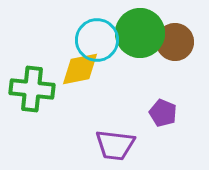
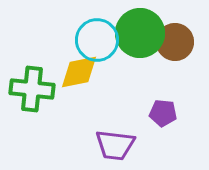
yellow diamond: moved 1 px left, 3 px down
purple pentagon: rotated 16 degrees counterclockwise
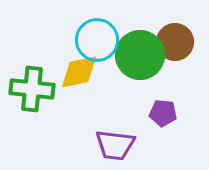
green circle: moved 22 px down
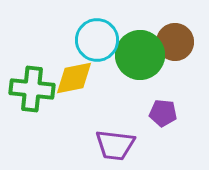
yellow diamond: moved 5 px left, 6 px down
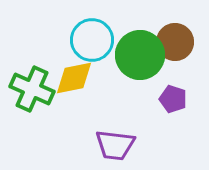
cyan circle: moved 5 px left
green cross: rotated 18 degrees clockwise
purple pentagon: moved 10 px right, 14 px up; rotated 12 degrees clockwise
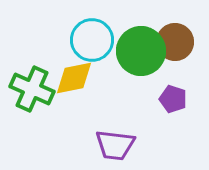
green circle: moved 1 px right, 4 px up
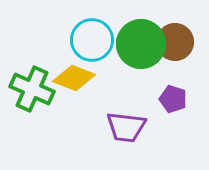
green circle: moved 7 px up
yellow diamond: rotated 33 degrees clockwise
purple trapezoid: moved 11 px right, 18 px up
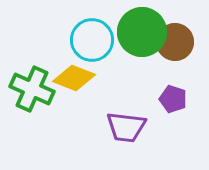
green circle: moved 1 px right, 12 px up
